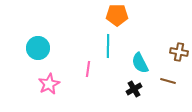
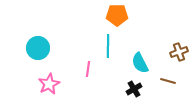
brown cross: rotated 30 degrees counterclockwise
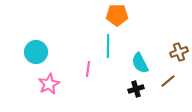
cyan circle: moved 2 px left, 4 px down
brown line: rotated 56 degrees counterclockwise
black cross: moved 2 px right; rotated 14 degrees clockwise
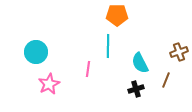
brown line: moved 2 px left, 1 px up; rotated 28 degrees counterclockwise
